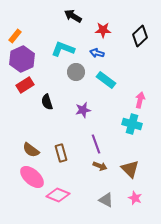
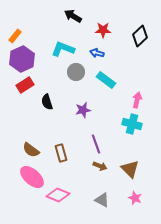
pink arrow: moved 3 px left
gray triangle: moved 4 px left
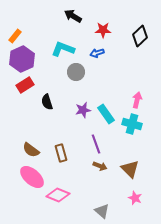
blue arrow: rotated 32 degrees counterclockwise
cyan rectangle: moved 34 px down; rotated 18 degrees clockwise
gray triangle: moved 11 px down; rotated 14 degrees clockwise
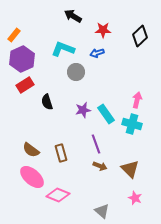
orange rectangle: moved 1 px left, 1 px up
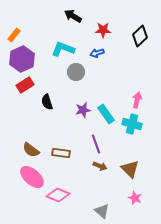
brown rectangle: rotated 66 degrees counterclockwise
